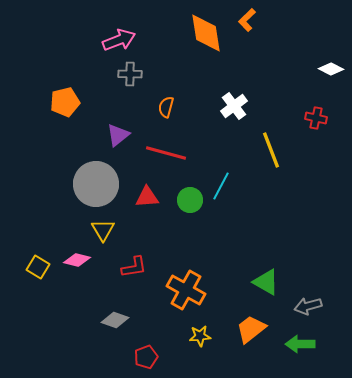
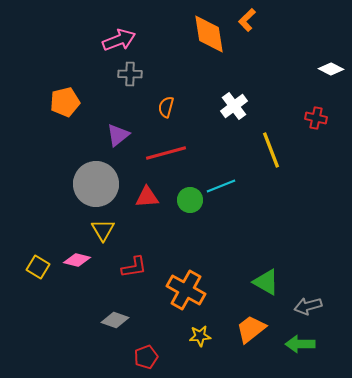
orange diamond: moved 3 px right, 1 px down
red line: rotated 30 degrees counterclockwise
cyan line: rotated 40 degrees clockwise
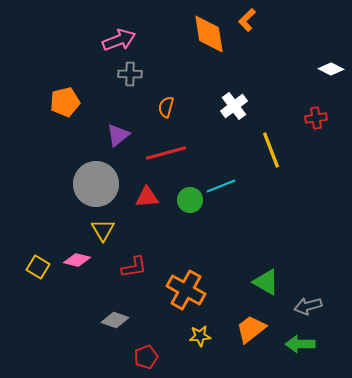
red cross: rotated 20 degrees counterclockwise
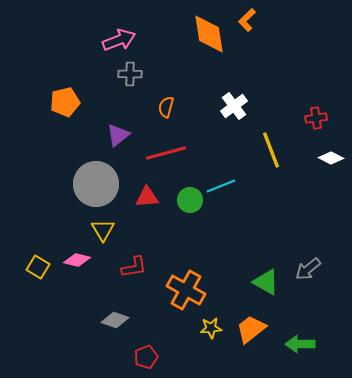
white diamond: moved 89 px down
gray arrow: moved 37 px up; rotated 24 degrees counterclockwise
yellow star: moved 11 px right, 8 px up
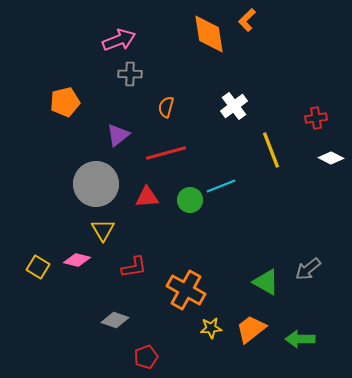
green arrow: moved 5 px up
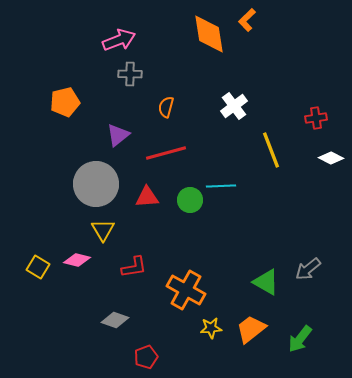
cyan line: rotated 20 degrees clockwise
green arrow: rotated 52 degrees counterclockwise
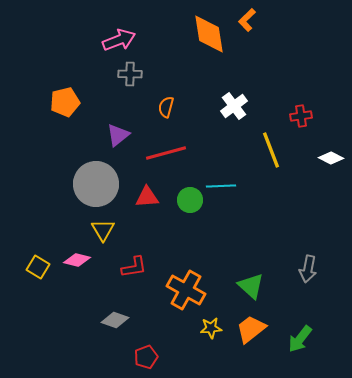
red cross: moved 15 px left, 2 px up
gray arrow: rotated 40 degrees counterclockwise
green triangle: moved 15 px left, 4 px down; rotated 12 degrees clockwise
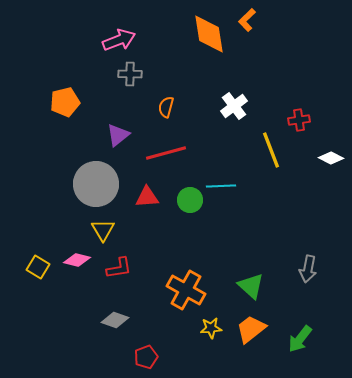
red cross: moved 2 px left, 4 px down
red L-shape: moved 15 px left, 1 px down
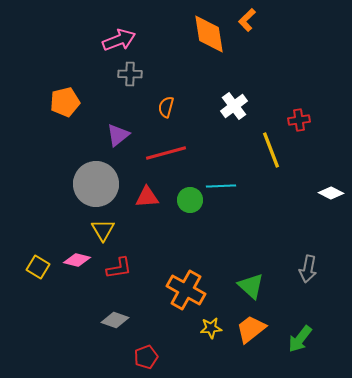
white diamond: moved 35 px down
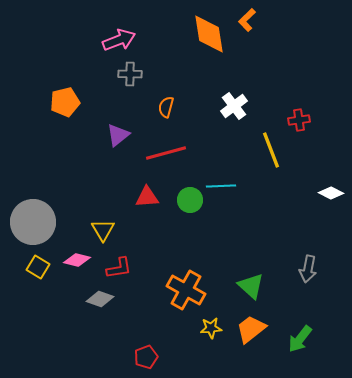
gray circle: moved 63 px left, 38 px down
gray diamond: moved 15 px left, 21 px up
